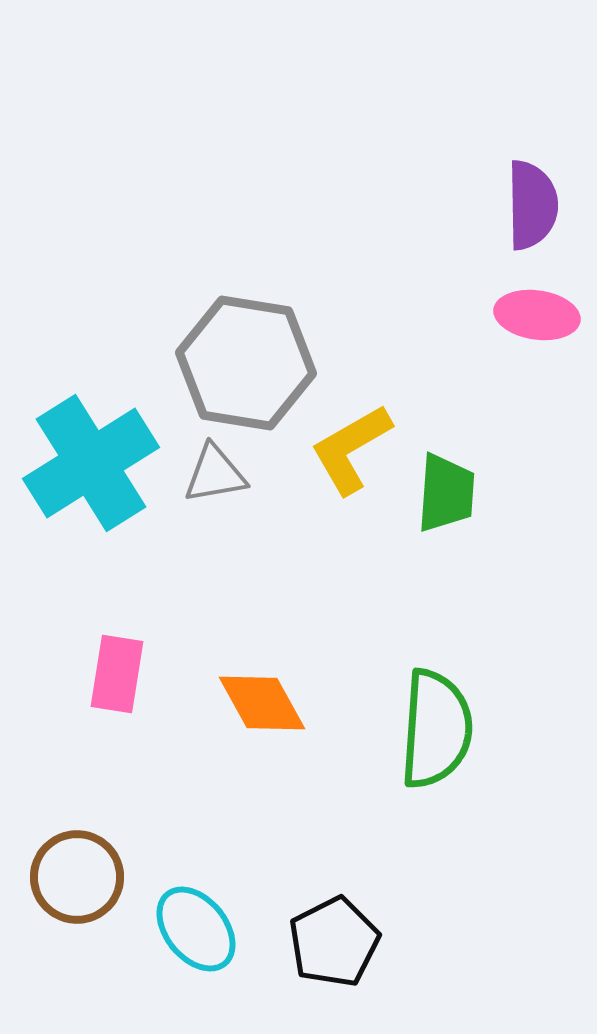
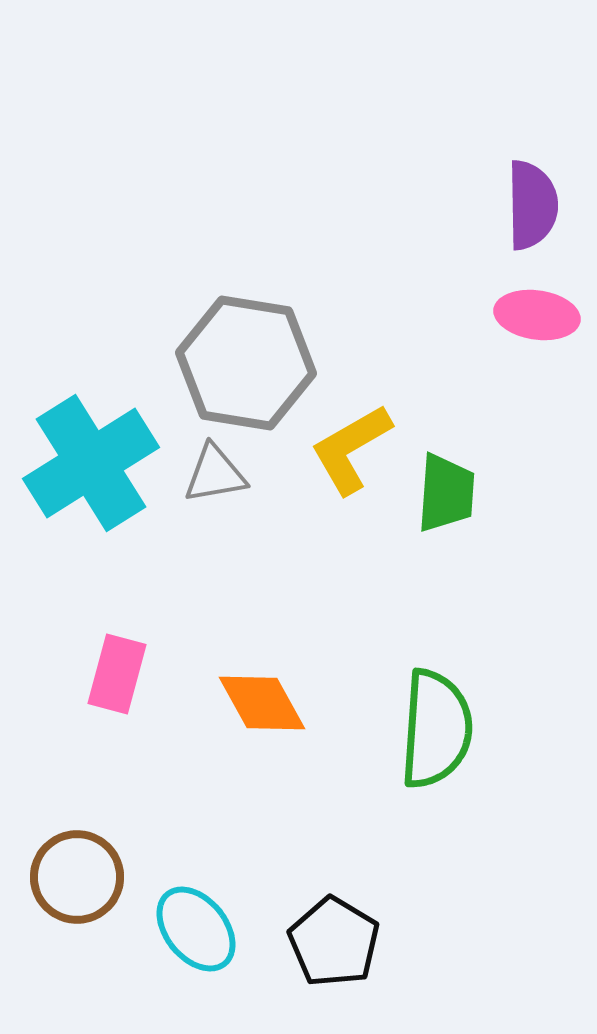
pink rectangle: rotated 6 degrees clockwise
black pentagon: rotated 14 degrees counterclockwise
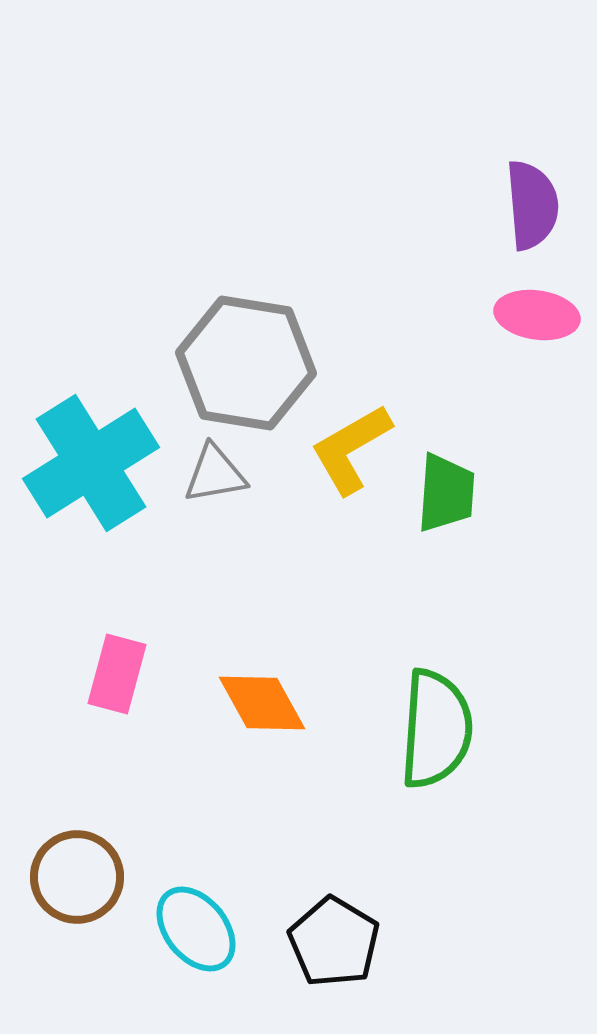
purple semicircle: rotated 4 degrees counterclockwise
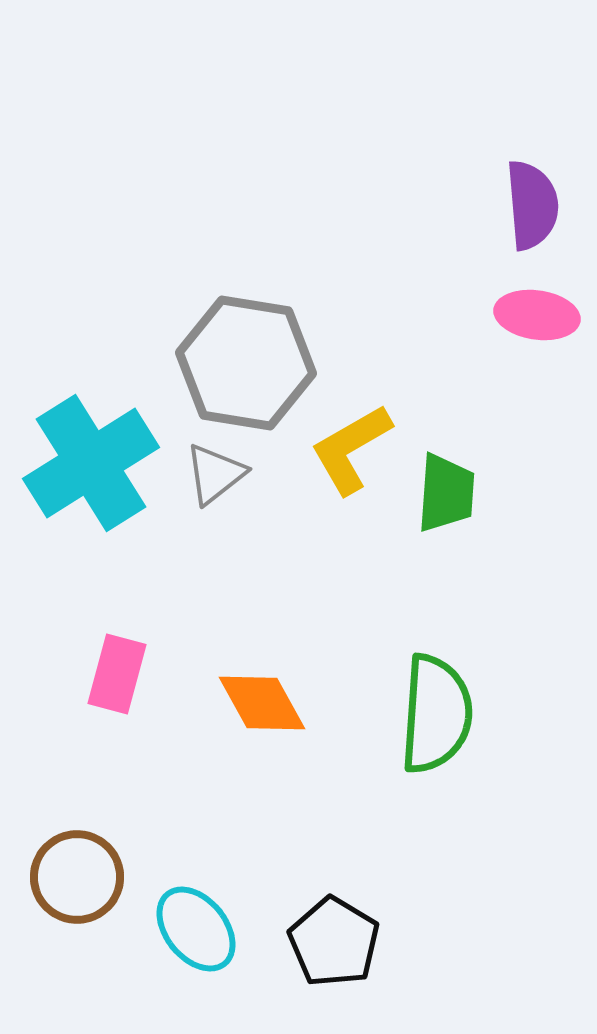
gray triangle: rotated 28 degrees counterclockwise
green semicircle: moved 15 px up
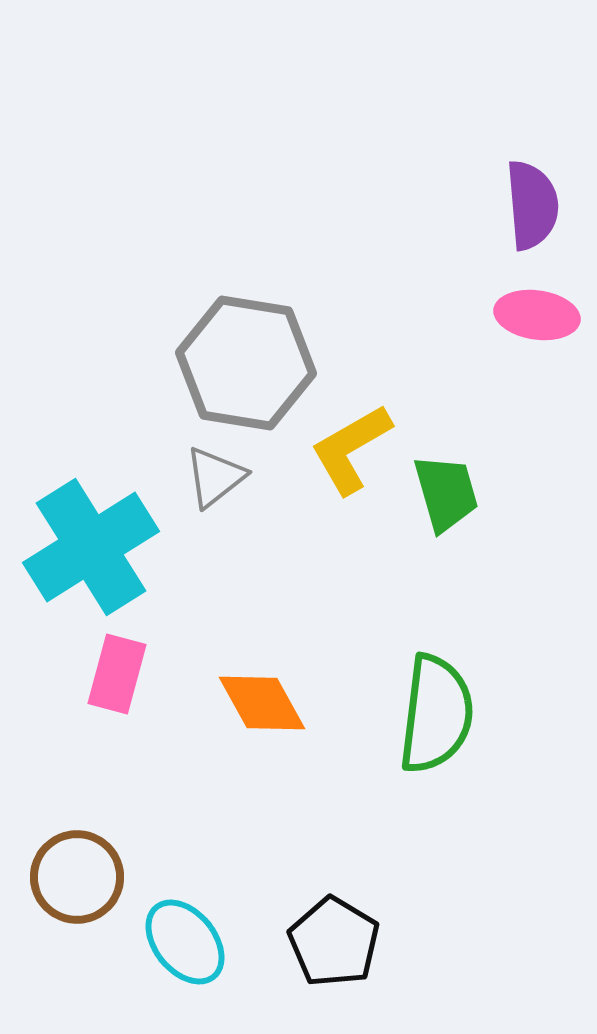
cyan cross: moved 84 px down
gray triangle: moved 3 px down
green trapezoid: rotated 20 degrees counterclockwise
green semicircle: rotated 3 degrees clockwise
cyan ellipse: moved 11 px left, 13 px down
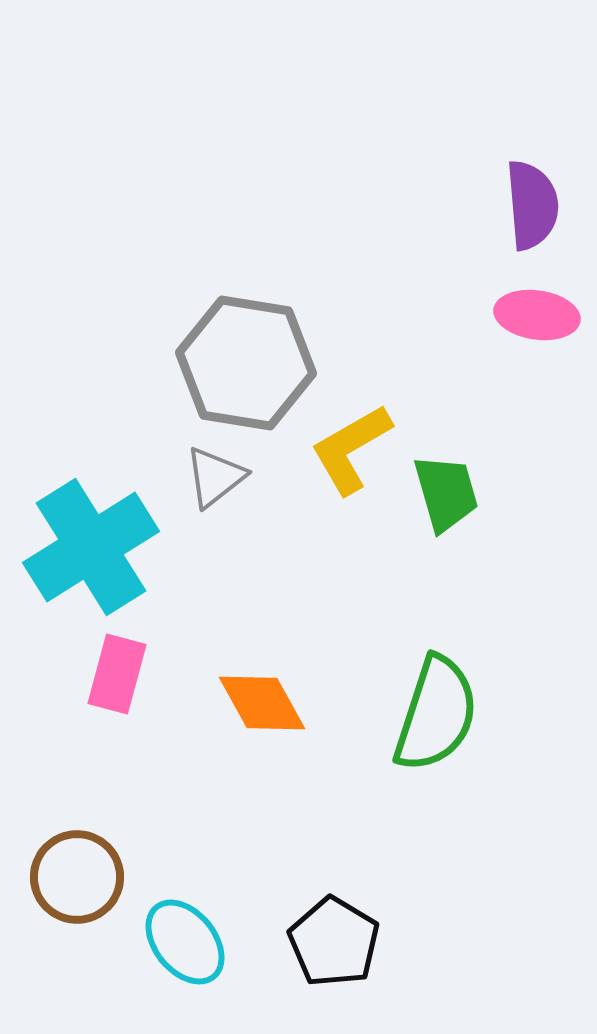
green semicircle: rotated 11 degrees clockwise
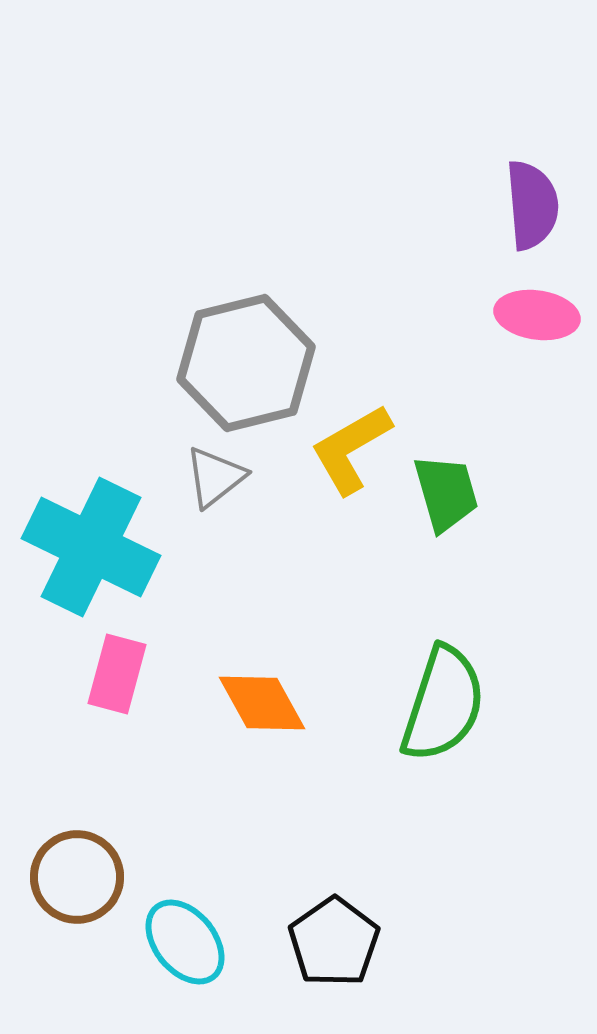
gray hexagon: rotated 23 degrees counterclockwise
cyan cross: rotated 32 degrees counterclockwise
green semicircle: moved 7 px right, 10 px up
black pentagon: rotated 6 degrees clockwise
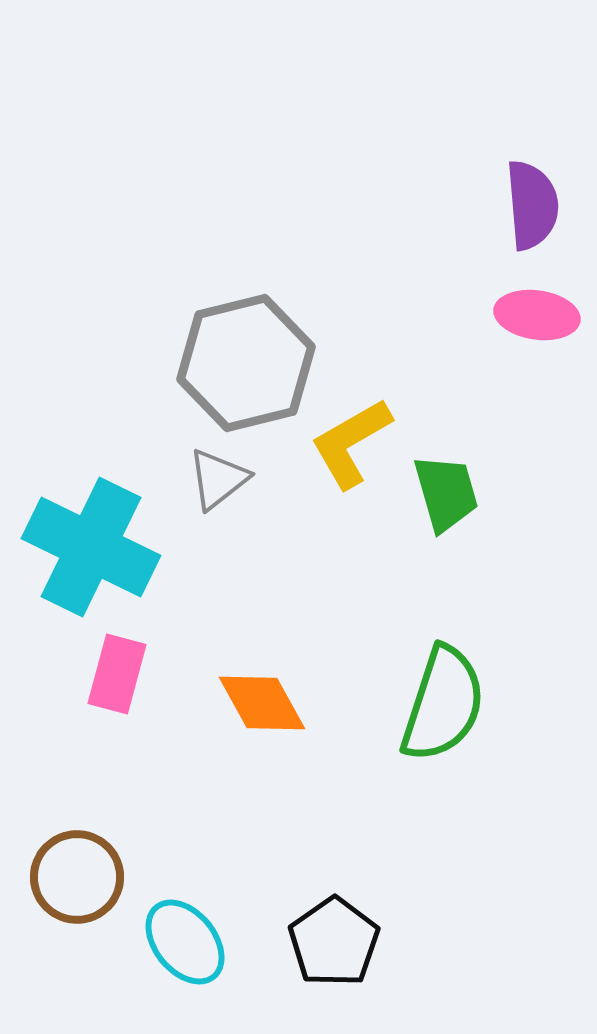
yellow L-shape: moved 6 px up
gray triangle: moved 3 px right, 2 px down
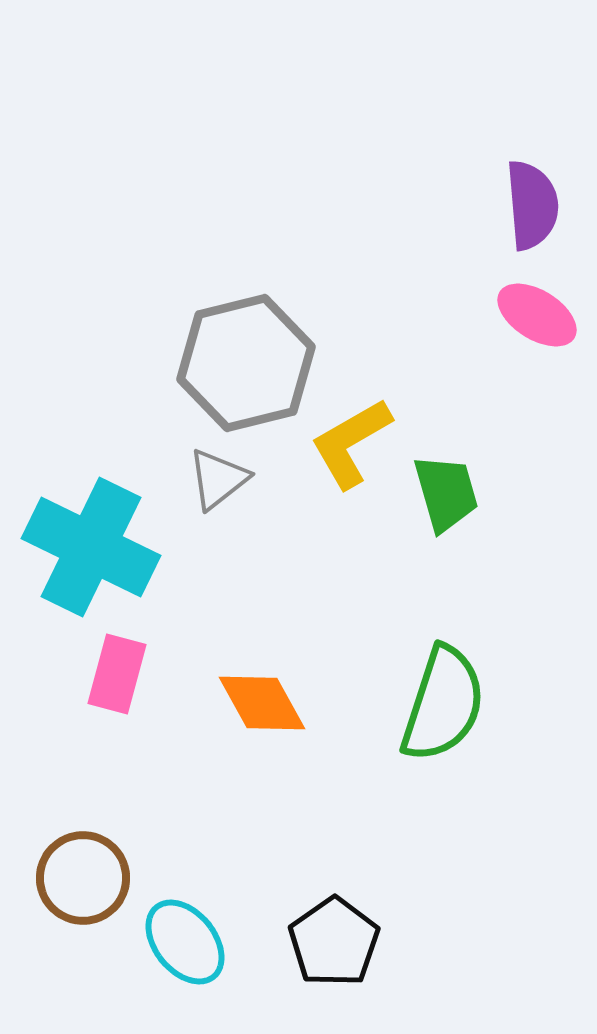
pink ellipse: rotated 24 degrees clockwise
brown circle: moved 6 px right, 1 px down
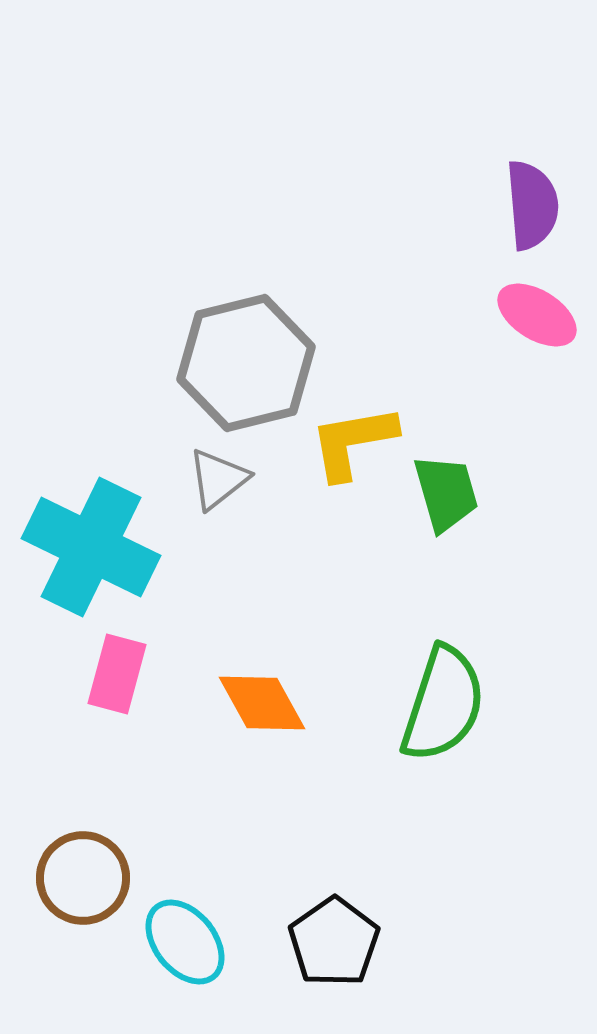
yellow L-shape: moved 2 px right, 1 px up; rotated 20 degrees clockwise
